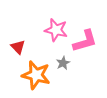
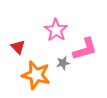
pink star: rotated 20 degrees clockwise
pink L-shape: moved 8 px down
gray star: rotated 16 degrees clockwise
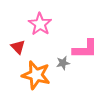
pink star: moved 16 px left, 6 px up
pink L-shape: rotated 16 degrees clockwise
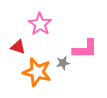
red triangle: rotated 28 degrees counterclockwise
orange star: moved 1 px right, 3 px up
